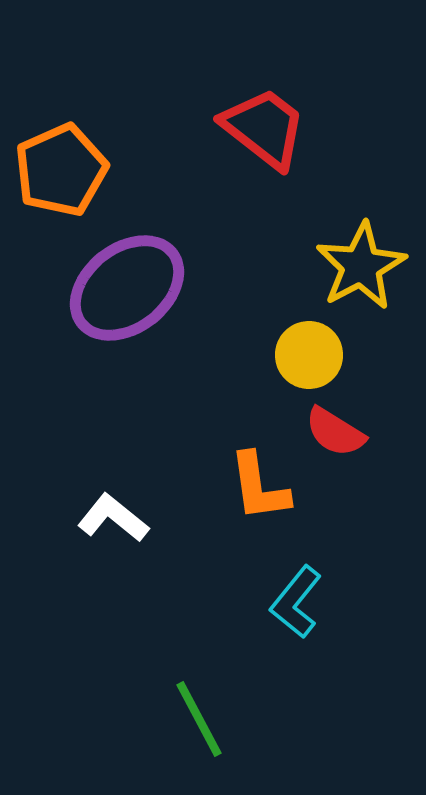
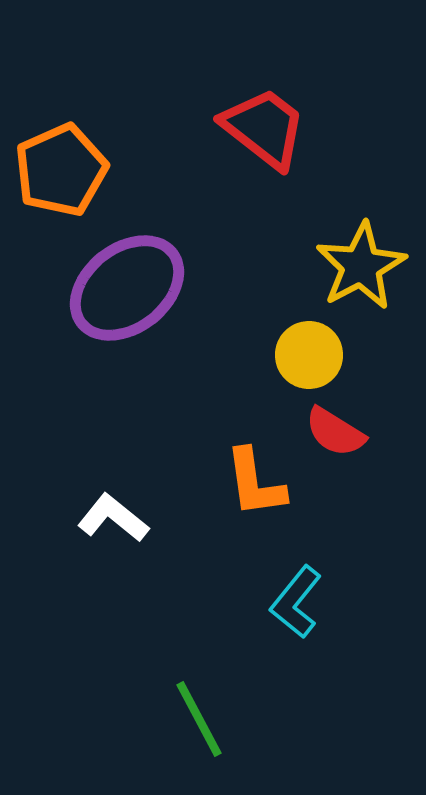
orange L-shape: moved 4 px left, 4 px up
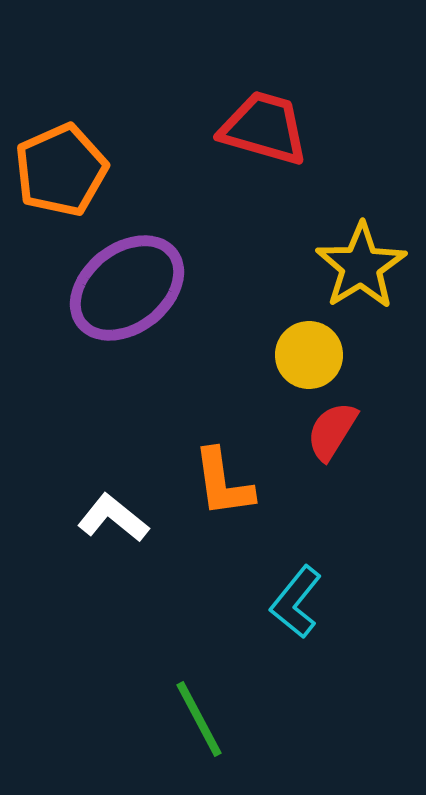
red trapezoid: rotated 22 degrees counterclockwise
yellow star: rotated 4 degrees counterclockwise
red semicircle: moved 3 px left, 1 px up; rotated 90 degrees clockwise
orange L-shape: moved 32 px left
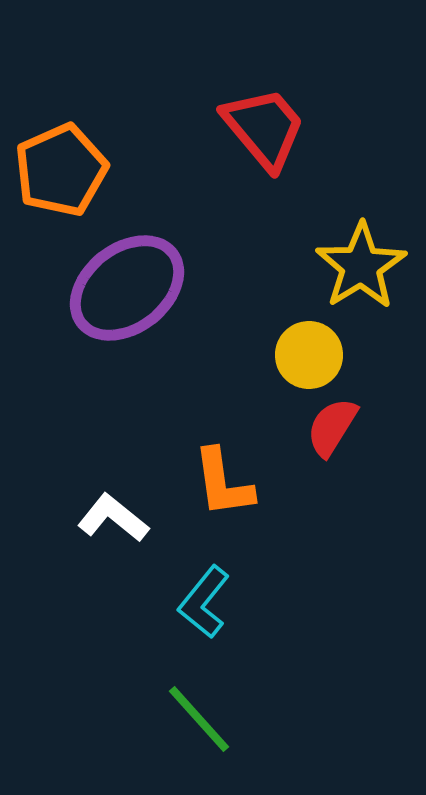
red trapezoid: rotated 34 degrees clockwise
red semicircle: moved 4 px up
cyan L-shape: moved 92 px left
green line: rotated 14 degrees counterclockwise
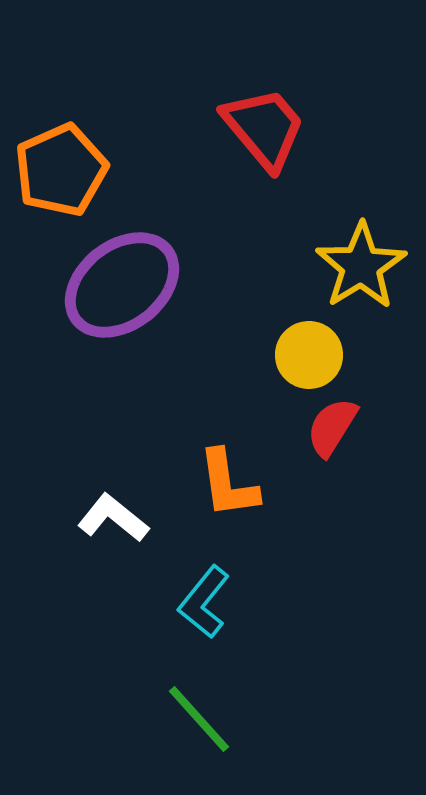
purple ellipse: moved 5 px left, 3 px up
orange L-shape: moved 5 px right, 1 px down
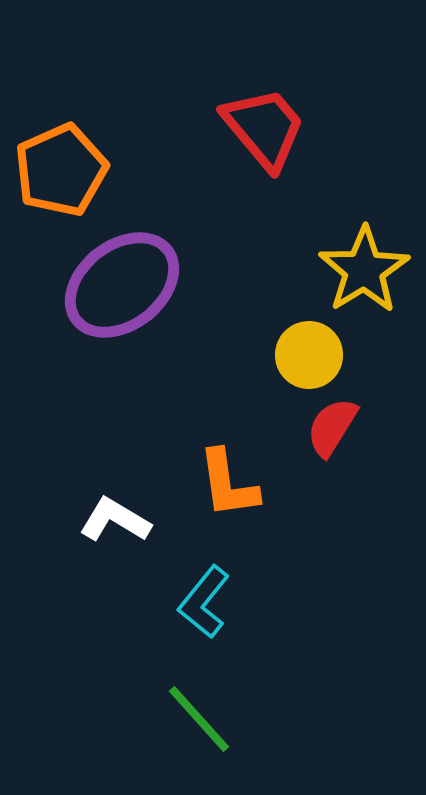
yellow star: moved 3 px right, 4 px down
white L-shape: moved 2 px right, 2 px down; rotated 8 degrees counterclockwise
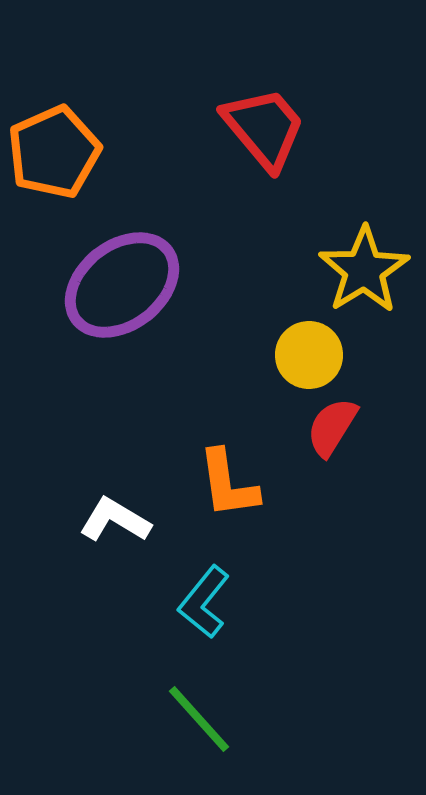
orange pentagon: moved 7 px left, 18 px up
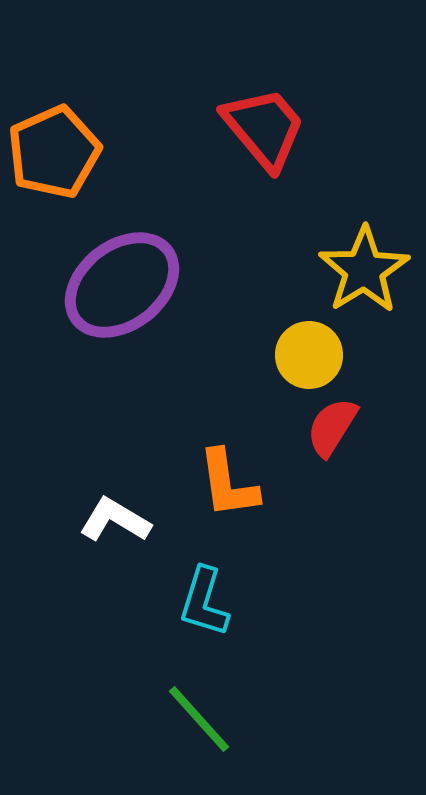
cyan L-shape: rotated 22 degrees counterclockwise
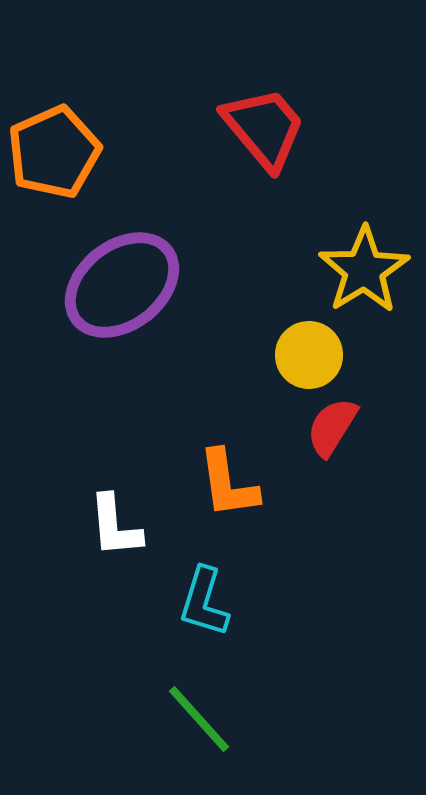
white L-shape: moved 6 px down; rotated 126 degrees counterclockwise
